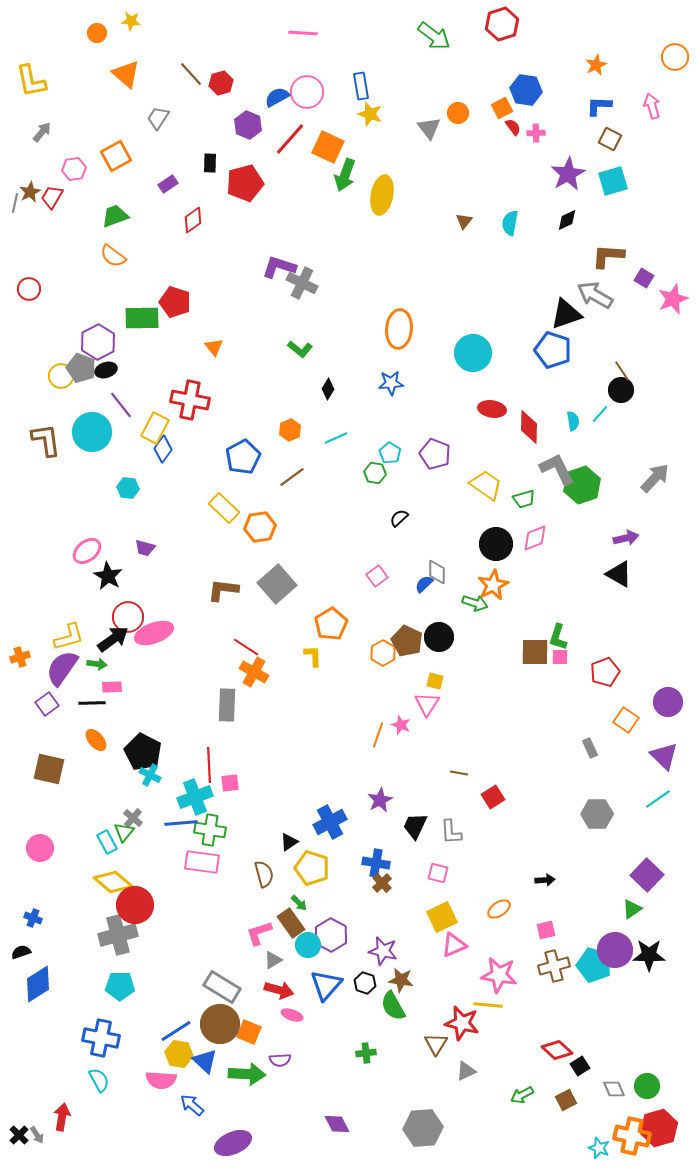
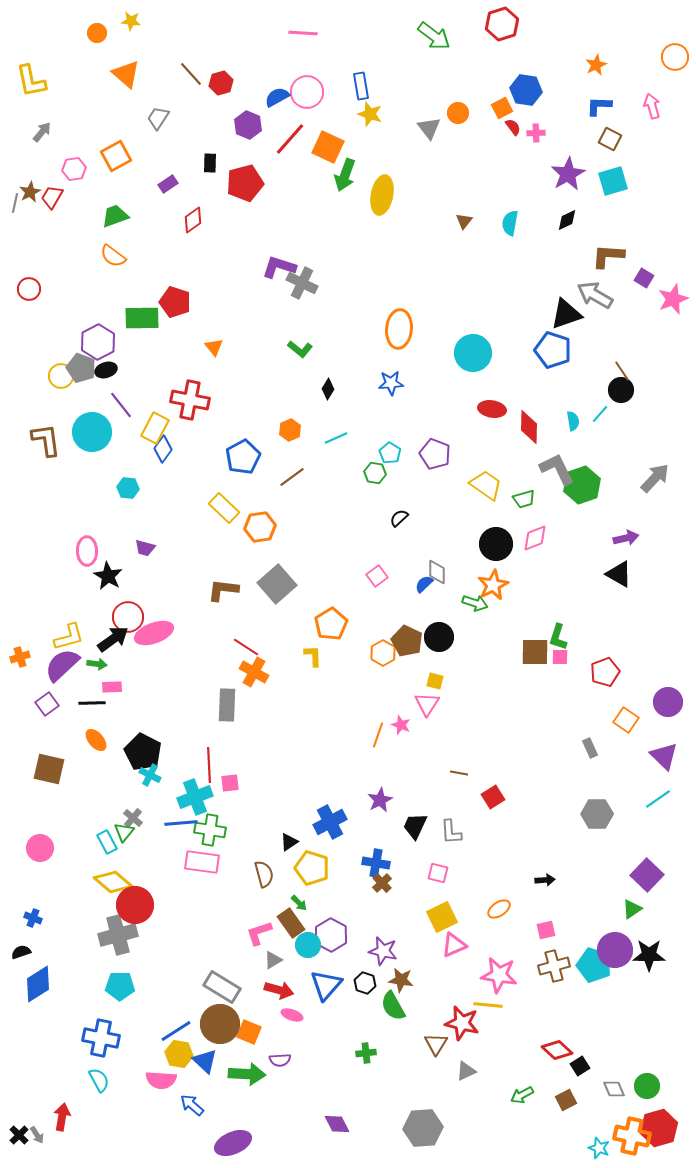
pink ellipse at (87, 551): rotated 52 degrees counterclockwise
purple semicircle at (62, 668): moved 3 px up; rotated 12 degrees clockwise
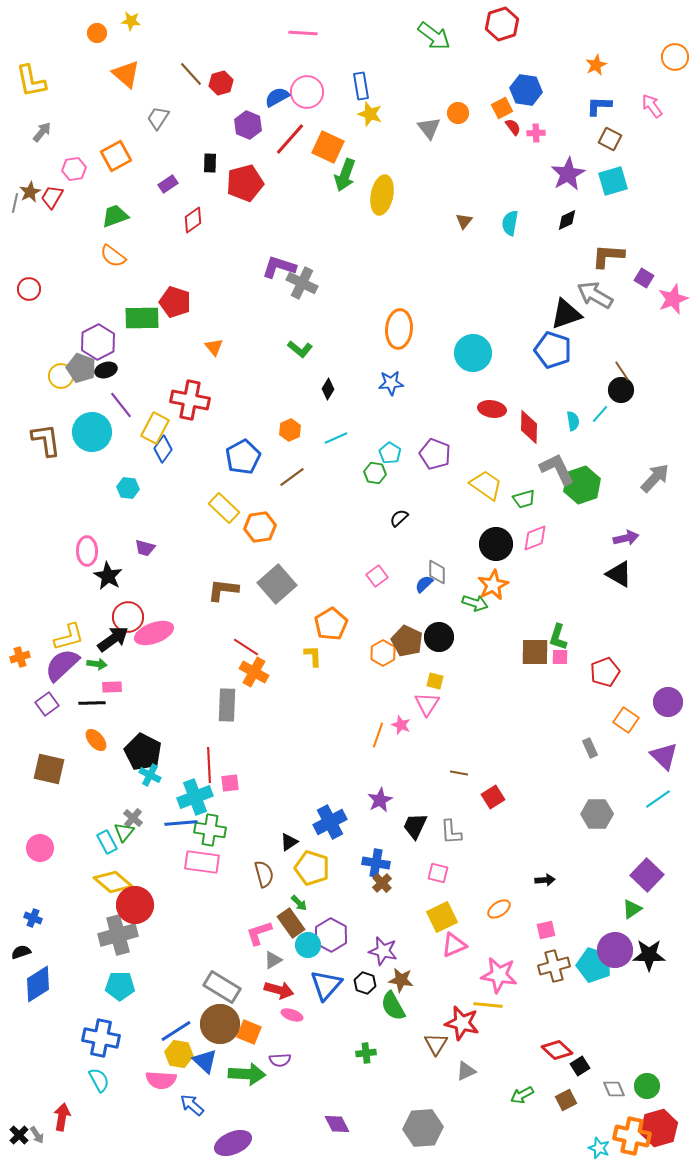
pink arrow at (652, 106): rotated 20 degrees counterclockwise
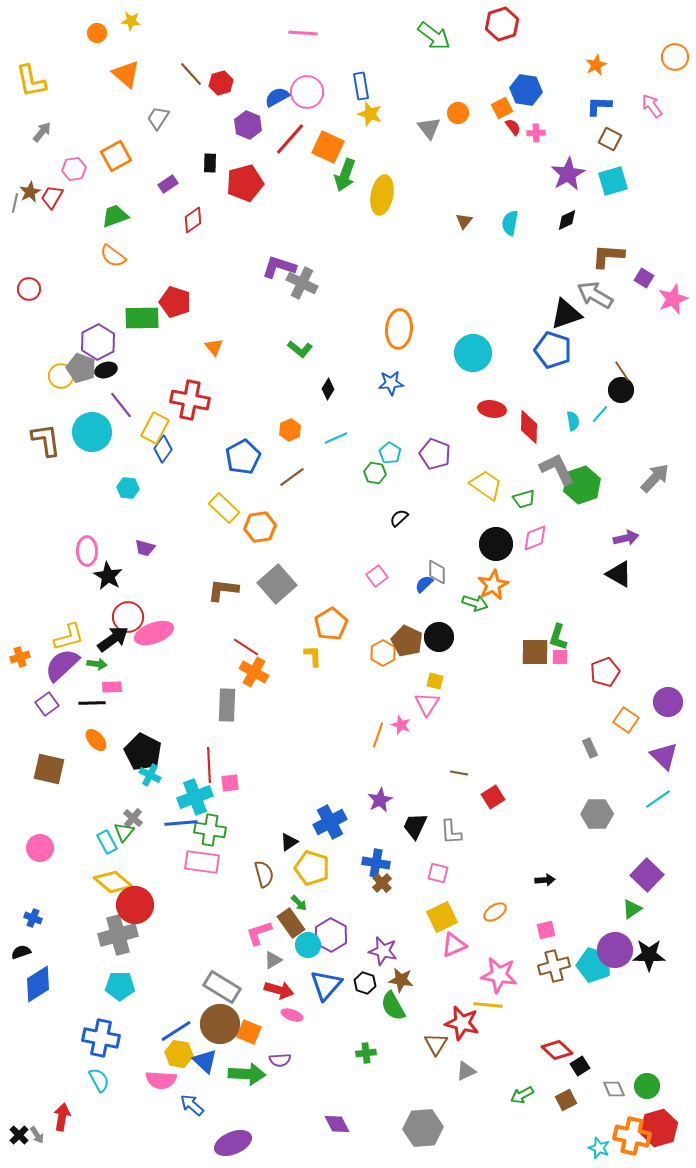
orange ellipse at (499, 909): moved 4 px left, 3 px down
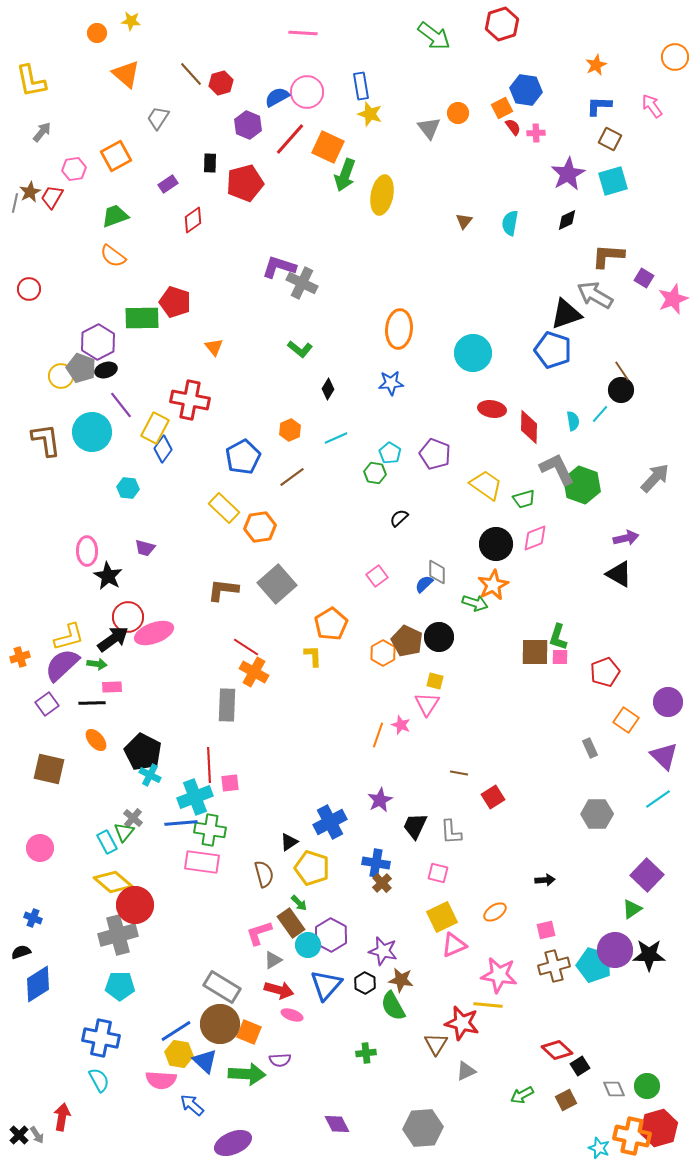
green hexagon at (582, 485): rotated 21 degrees counterclockwise
black hexagon at (365, 983): rotated 10 degrees clockwise
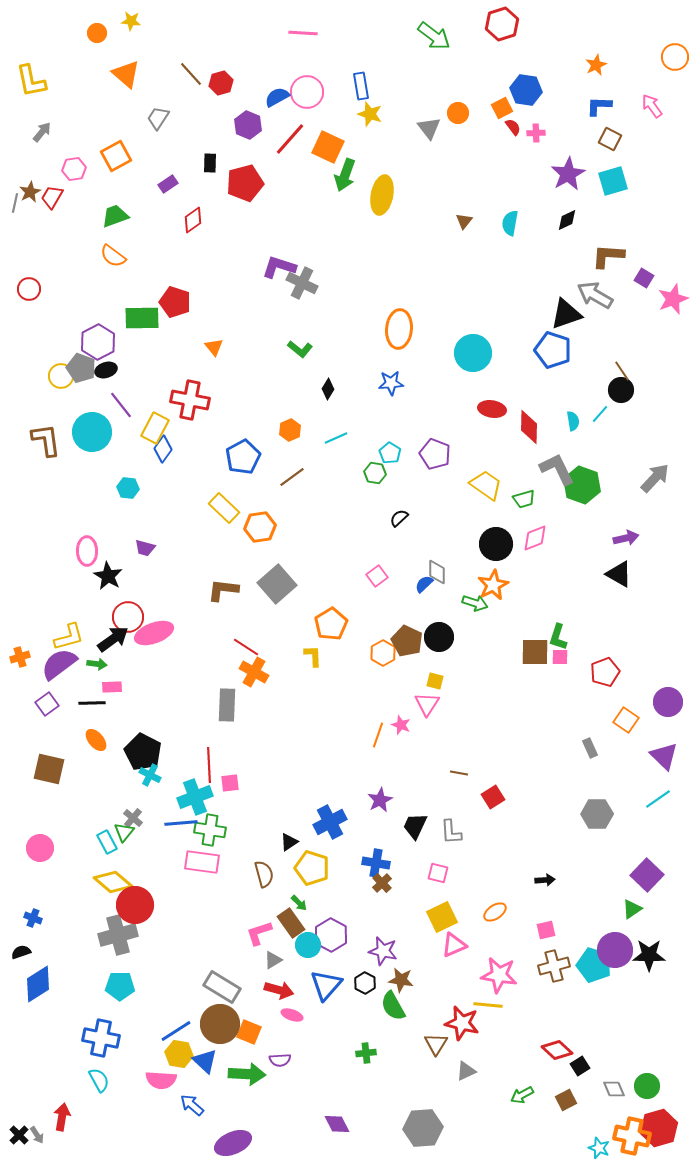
purple semicircle at (62, 665): moved 3 px left, 1 px up; rotated 6 degrees clockwise
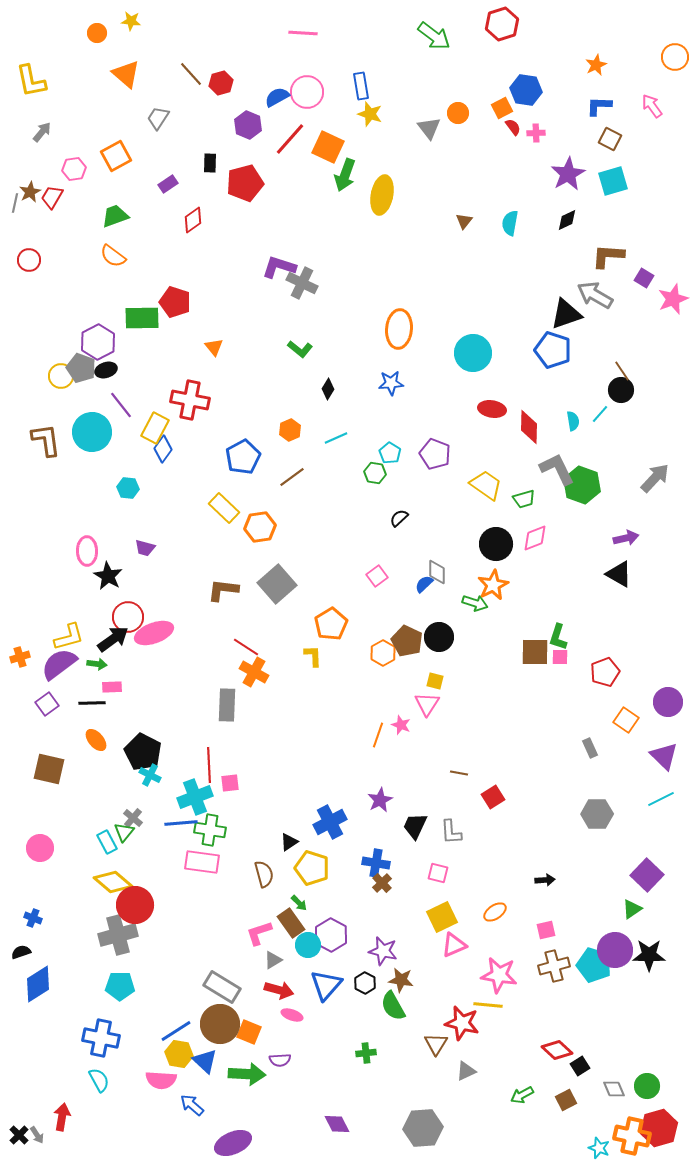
red circle at (29, 289): moved 29 px up
cyan line at (658, 799): moved 3 px right; rotated 8 degrees clockwise
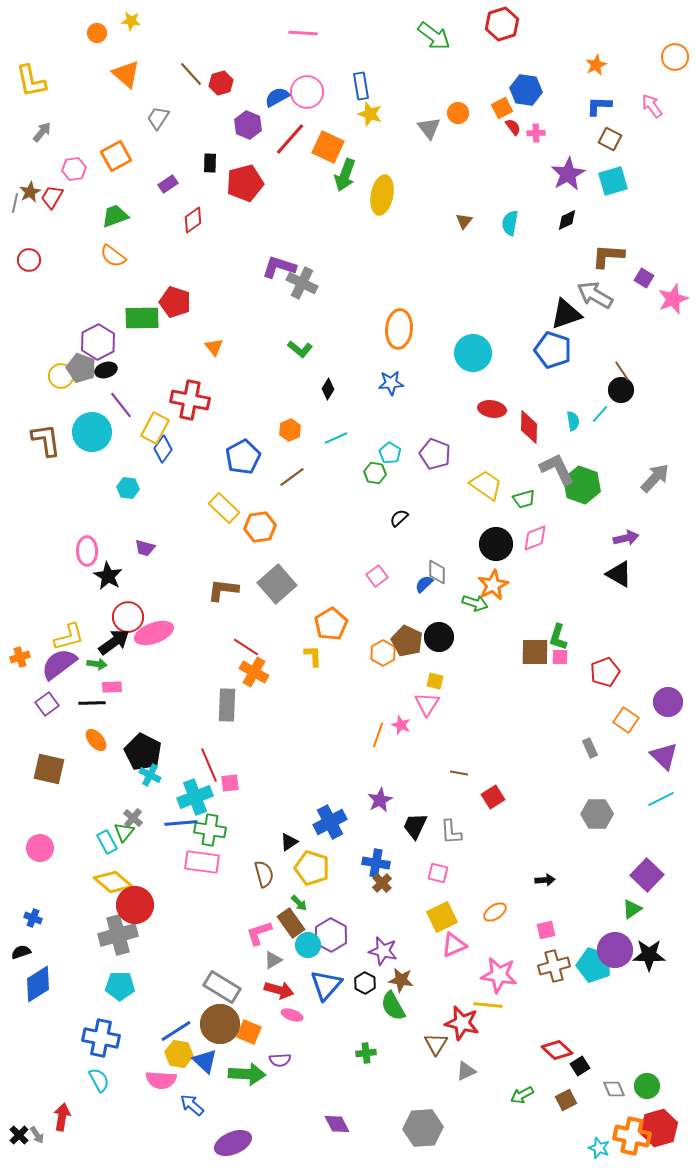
black arrow at (113, 639): moved 1 px right, 3 px down
red line at (209, 765): rotated 20 degrees counterclockwise
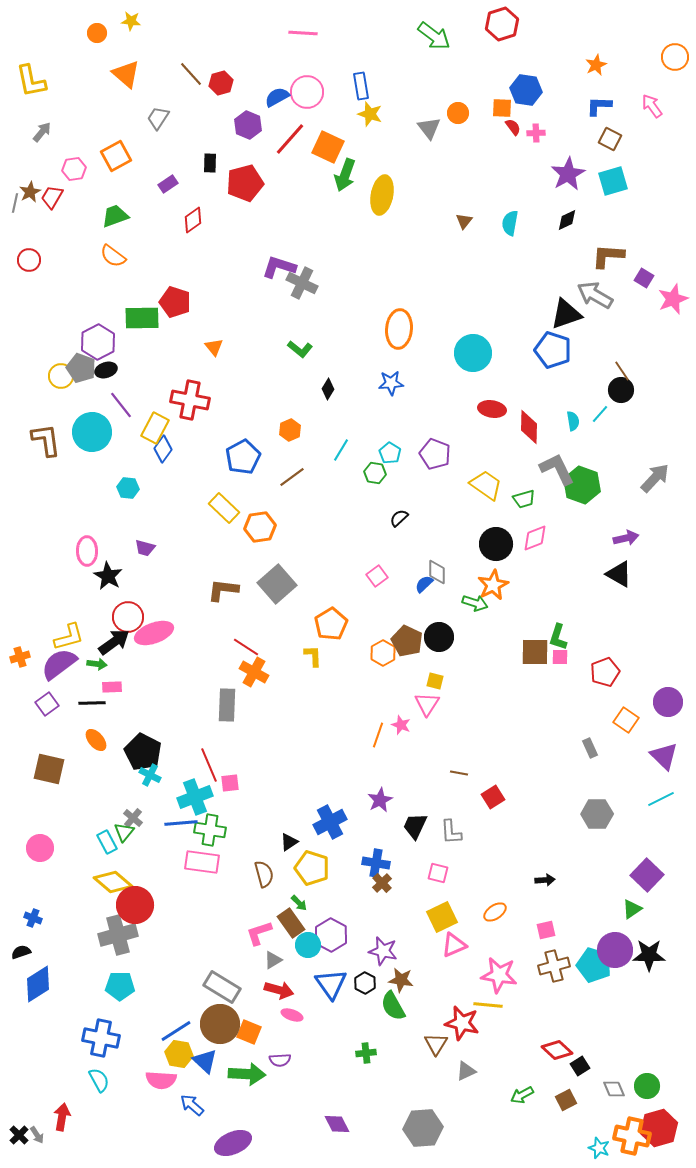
orange square at (502, 108): rotated 30 degrees clockwise
cyan line at (336, 438): moved 5 px right, 12 px down; rotated 35 degrees counterclockwise
blue triangle at (326, 985): moved 5 px right, 1 px up; rotated 16 degrees counterclockwise
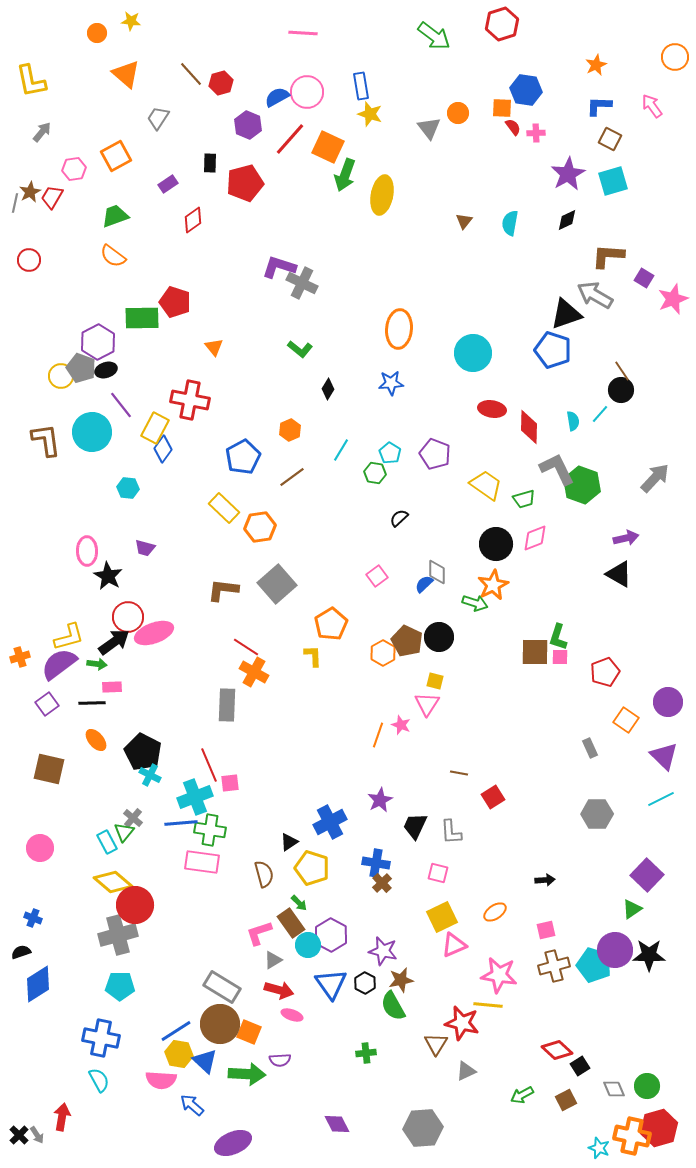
brown star at (401, 980): rotated 20 degrees counterclockwise
